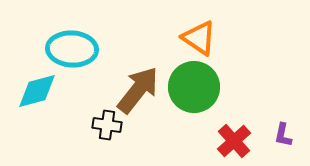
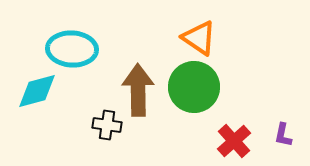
brown arrow: rotated 39 degrees counterclockwise
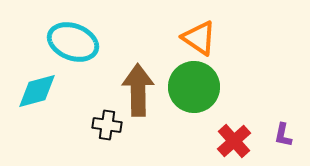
cyan ellipse: moved 1 px right, 7 px up; rotated 18 degrees clockwise
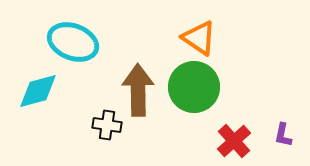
cyan diamond: moved 1 px right
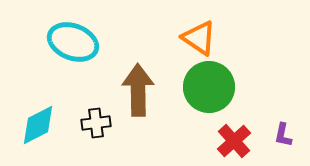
green circle: moved 15 px right
cyan diamond: moved 34 px down; rotated 12 degrees counterclockwise
black cross: moved 11 px left, 2 px up; rotated 16 degrees counterclockwise
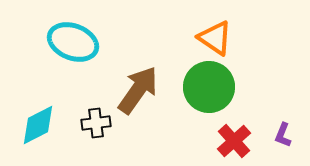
orange triangle: moved 16 px right
brown arrow: rotated 36 degrees clockwise
purple L-shape: rotated 10 degrees clockwise
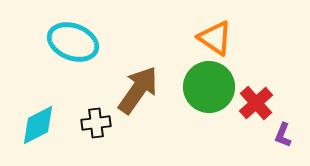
red cross: moved 22 px right, 38 px up
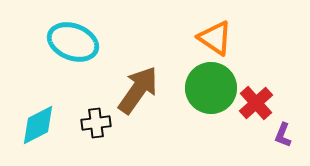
green circle: moved 2 px right, 1 px down
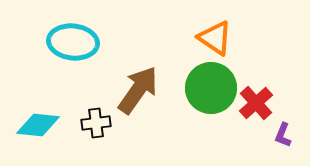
cyan ellipse: rotated 15 degrees counterclockwise
cyan diamond: rotated 33 degrees clockwise
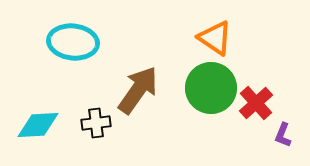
cyan diamond: rotated 9 degrees counterclockwise
